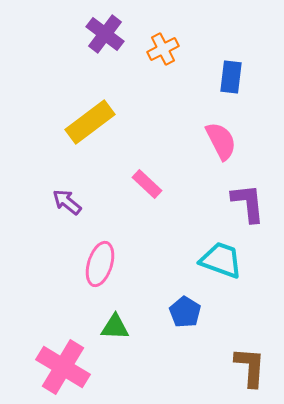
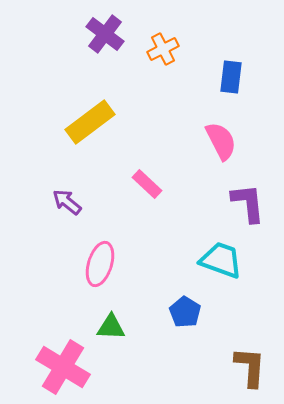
green triangle: moved 4 px left
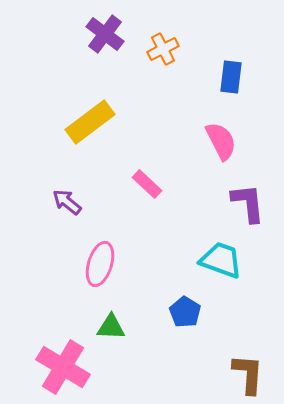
brown L-shape: moved 2 px left, 7 px down
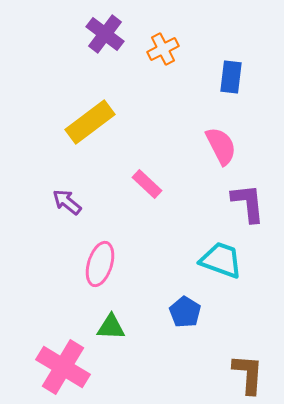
pink semicircle: moved 5 px down
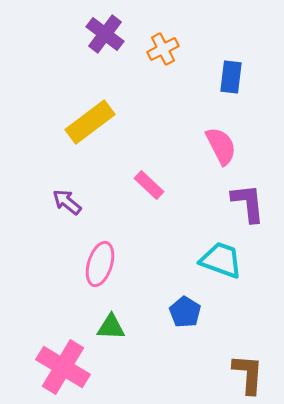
pink rectangle: moved 2 px right, 1 px down
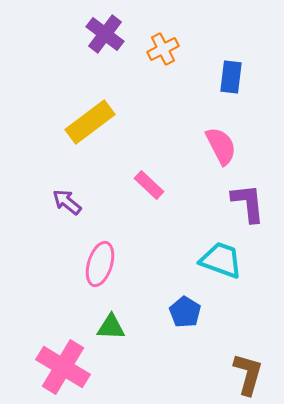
brown L-shape: rotated 12 degrees clockwise
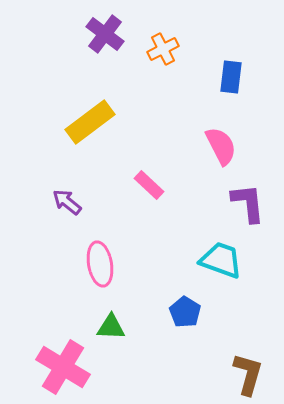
pink ellipse: rotated 27 degrees counterclockwise
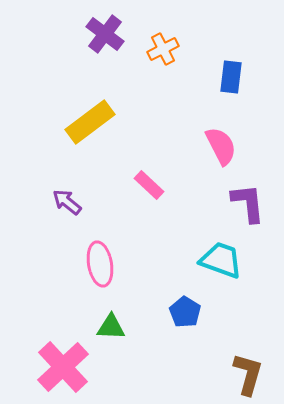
pink cross: rotated 16 degrees clockwise
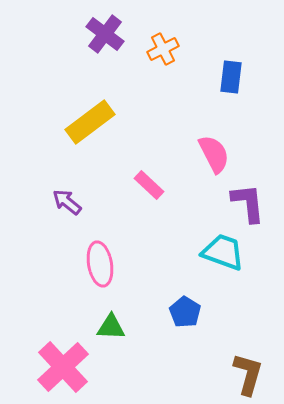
pink semicircle: moved 7 px left, 8 px down
cyan trapezoid: moved 2 px right, 8 px up
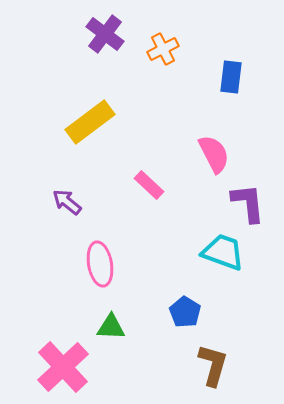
brown L-shape: moved 35 px left, 9 px up
